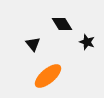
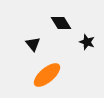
black diamond: moved 1 px left, 1 px up
orange ellipse: moved 1 px left, 1 px up
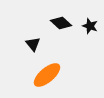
black diamond: rotated 15 degrees counterclockwise
black star: moved 3 px right, 16 px up
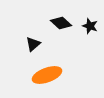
black triangle: rotated 28 degrees clockwise
orange ellipse: rotated 20 degrees clockwise
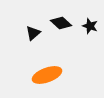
black triangle: moved 11 px up
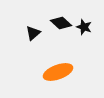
black star: moved 6 px left, 1 px down
orange ellipse: moved 11 px right, 3 px up
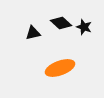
black triangle: rotated 28 degrees clockwise
orange ellipse: moved 2 px right, 4 px up
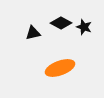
black diamond: rotated 15 degrees counterclockwise
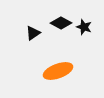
black triangle: rotated 21 degrees counterclockwise
orange ellipse: moved 2 px left, 3 px down
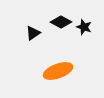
black diamond: moved 1 px up
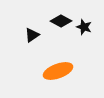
black diamond: moved 1 px up
black triangle: moved 1 px left, 2 px down
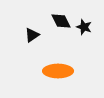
black diamond: rotated 35 degrees clockwise
orange ellipse: rotated 20 degrees clockwise
